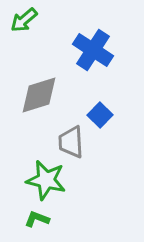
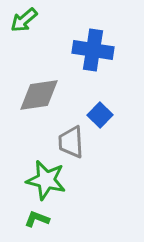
blue cross: rotated 24 degrees counterclockwise
gray diamond: rotated 9 degrees clockwise
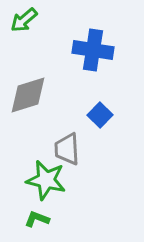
gray diamond: moved 11 px left; rotated 9 degrees counterclockwise
gray trapezoid: moved 4 px left, 7 px down
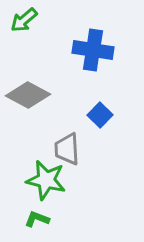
gray diamond: rotated 45 degrees clockwise
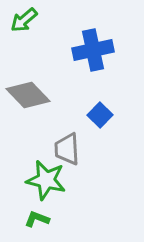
blue cross: rotated 21 degrees counterclockwise
gray diamond: rotated 18 degrees clockwise
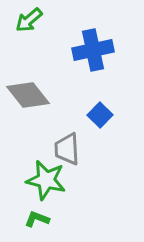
green arrow: moved 5 px right
gray diamond: rotated 6 degrees clockwise
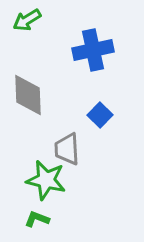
green arrow: moved 2 px left; rotated 8 degrees clockwise
gray diamond: rotated 36 degrees clockwise
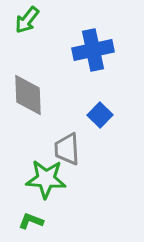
green arrow: rotated 20 degrees counterclockwise
green star: moved 1 px up; rotated 9 degrees counterclockwise
green L-shape: moved 6 px left, 2 px down
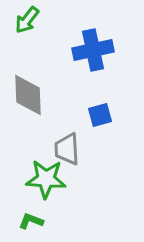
blue square: rotated 30 degrees clockwise
